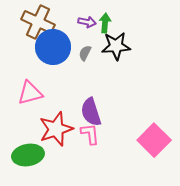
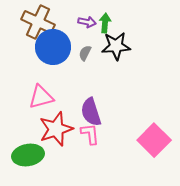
pink triangle: moved 11 px right, 4 px down
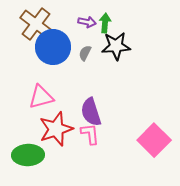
brown cross: moved 2 px left, 2 px down; rotated 12 degrees clockwise
green ellipse: rotated 8 degrees clockwise
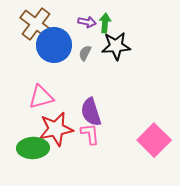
blue circle: moved 1 px right, 2 px up
red star: rotated 8 degrees clockwise
green ellipse: moved 5 px right, 7 px up
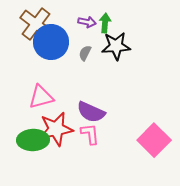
blue circle: moved 3 px left, 3 px up
purple semicircle: rotated 48 degrees counterclockwise
green ellipse: moved 8 px up
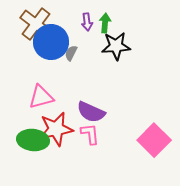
purple arrow: rotated 72 degrees clockwise
gray semicircle: moved 14 px left
green ellipse: rotated 8 degrees clockwise
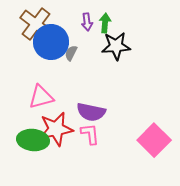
purple semicircle: rotated 12 degrees counterclockwise
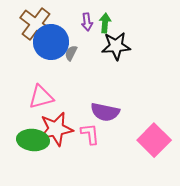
purple semicircle: moved 14 px right
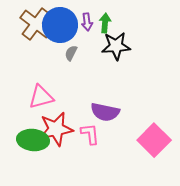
blue circle: moved 9 px right, 17 px up
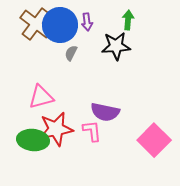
green arrow: moved 23 px right, 3 px up
pink L-shape: moved 2 px right, 3 px up
